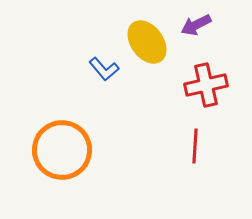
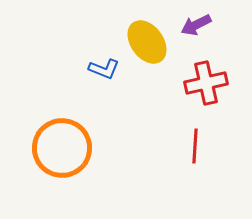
blue L-shape: rotated 28 degrees counterclockwise
red cross: moved 2 px up
orange circle: moved 2 px up
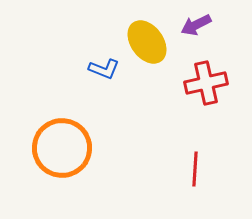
red line: moved 23 px down
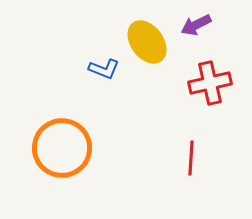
red cross: moved 4 px right
red line: moved 4 px left, 11 px up
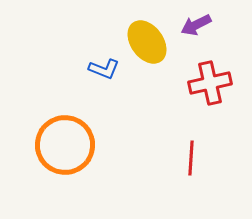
orange circle: moved 3 px right, 3 px up
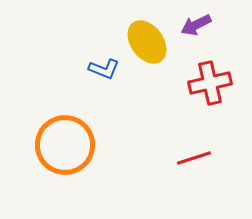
red line: moved 3 px right; rotated 68 degrees clockwise
